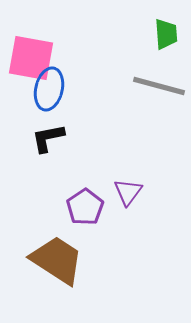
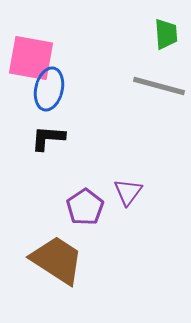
black L-shape: rotated 15 degrees clockwise
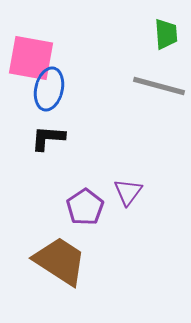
brown trapezoid: moved 3 px right, 1 px down
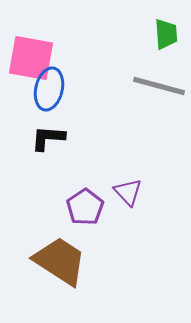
purple triangle: rotated 20 degrees counterclockwise
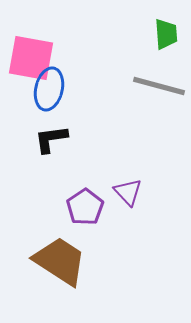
black L-shape: moved 3 px right, 1 px down; rotated 12 degrees counterclockwise
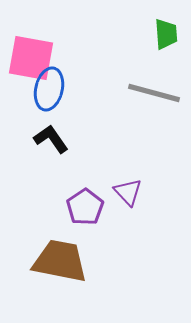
gray line: moved 5 px left, 7 px down
black L-shape: rotated 63 degrees clockwise
brown trapezoid: rotated 22 degrees counterclockwise
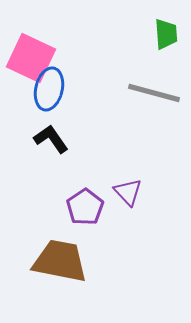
pink square: rotated 15 degrees clockwise
